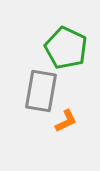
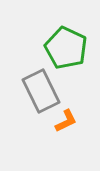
gray rectangle: rotated 36 degrees counterclockwise
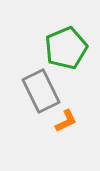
green pentagon: rotated 24 degrees clockwise
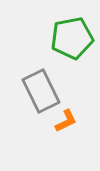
green pentagon: moved 6 px right, 10 px up; rotated 12 degrees clockwise
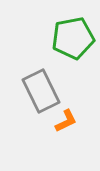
green pentagon: moved 1 px right
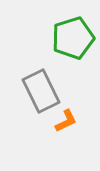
green pentagon: rotated 6 degrees counterclockwise
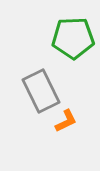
green pentagon: rotated 15 degrees clockwise
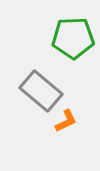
gray rectangle: rotated 24 degrees counterclockwise
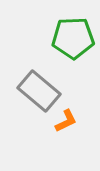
gray rectangle: moved 2 px left
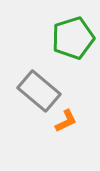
green pentagon: rotated 15 degrees counterclockwise
